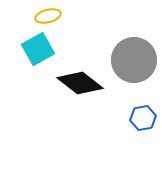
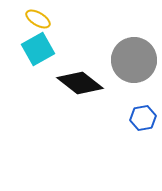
yellow ellipse: moved 10 px left, 3 px down; rotated 45 degrees clockwise
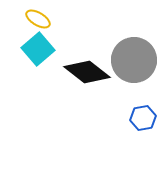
cyan square: rotated 12 degrees counterclockwise
black diamond: moved 7 px right, 11 px up
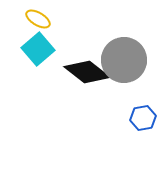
gray circle: moved 10 px left
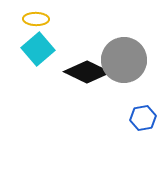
yellow ellipse: moved 2 px left; rotated 30 degrees counterclockwise
black diamond: rotated 12 degrees counterclockwise
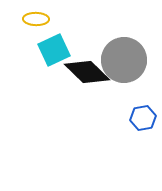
cyan square: moved 16 px right, 1 px down; rotated 16 degrees clockwise
black diamond: rotated 18 degrees clockwise
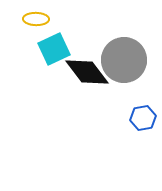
cyan square: moved 1 px up
black diamond: rotated 9 degrees clockwise
